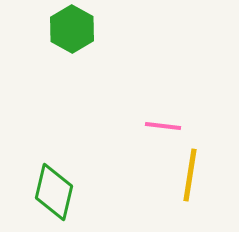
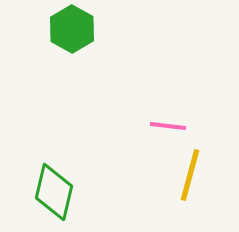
pink line: moved 5 px right
yellow line: rotated 6 degrees clockwise
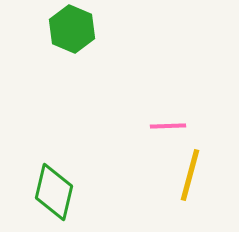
green hexagon: rotated 6 degrees counterclockwise
pink line: rotated 9 degrees counterclockwise
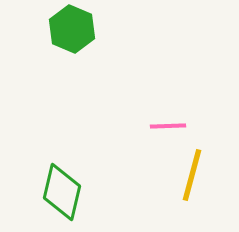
yellow line: moved 2 px right
green diamond: moved 8 px right
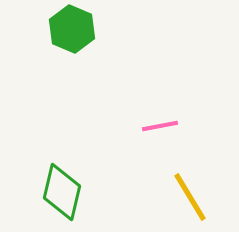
pink line: moved 8 px left; rotated 9 degrees counterclockwise
yellow line: moved 2 px left, 22 px down; rotated 46 degrees counterclockwise
